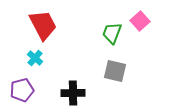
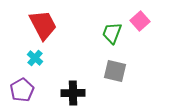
purple pentagon: rotated 15 degrees counterclockwise
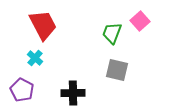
gray square: moved 2 px right, 1 px up
purple pentagon: rotated 15 degrees counterclockwise
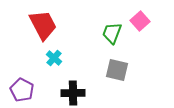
cyan cross: moved 19 px right
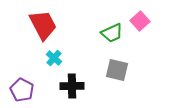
green trapezoid: rotated 135 degrees counterclockwise
black cross: moved 1 px left, 7 px up
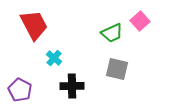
red trapezoid: moved 9 px left
gray square: moved 1 px up
purple pentagon: moved 2 px left
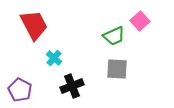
green trapezoid: moved 2 px right, 3 px down
gray square: rotated 10 degrees counterclockwise
black cross: rotated 20 degrees counterclockwise
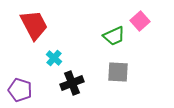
gray square: moved 1 px right, 3 px down
black cross: moved 3 px up
purple pentagon: rotated 10 degrees counterclockwise
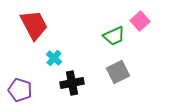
gray square: rotated 30 degrees counterclockwise
black cross: rotated 10 degrees clockwise
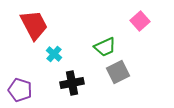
green trapezoid: moved 9 px left, 11 px down
cyan cross: moved 4 px up
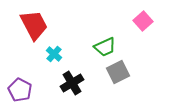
pink square: moved 3 px right
black cross: rotated 20 degrees counterclockwise
purple pentagon: rotated 10 degrees clockwise
